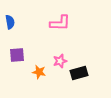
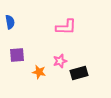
pink L-shape: moved 6 px right, 4 px down
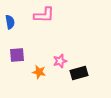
pink L-shape: moved 22 px left, 12 px up
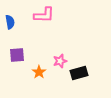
orange star: rotated 24 degrees clockwise
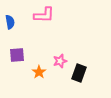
black rectangle: rotated 54 degrees counterclockwise
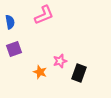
pink L-shape: rotated 25 degrees counterclockwise
purple square: moved 3 px left, 6 px up; rotated 14 degrees counterclockwise
orange star: moved 1 px right; rotated 16 degrees counterclockwise
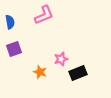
pink star: moved 1 px right, 2 px up
black rectangle: moved 1 px left; rotated 48 degrees clockwise
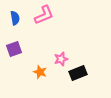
blue semicircle: moved 5 px right, 4 px up
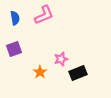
orange star: rotated 16 degrees clockwise
